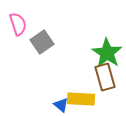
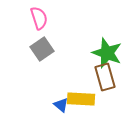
pink semicircle: moved 21 px right, 6 px up
gray square: moved 7 px down
green star: rotated 12 degrees counterclockwise
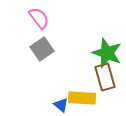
pink semicircle: rotated 20 degrees counterclockwise
yellow rectangle: moved 1 px right, 1 px up
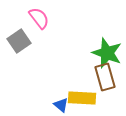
gray square: moved 23 px left, 8 px up
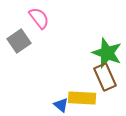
brown rectangle: rotated 8 degrees counterclockwise
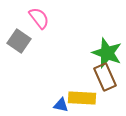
gray square: rotated 20 degrees counterclockwise
blue triangle: rotated 28 degrees counterclockwise
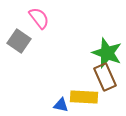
yellow rectangle: moved 2 px right, 1 px up
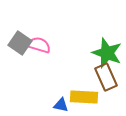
pink semicircle: moved 27 px down; rotated 35 degrees counterclockwise
gray square: moved 1 px right, 2 px down
brown rectangle: moved 1 px right
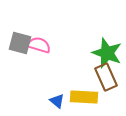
gray square: rotated 20 degrees counterclockwise
blue triangle: moved 4 px left, 4 px up; rotated 28 degrees clockwise
